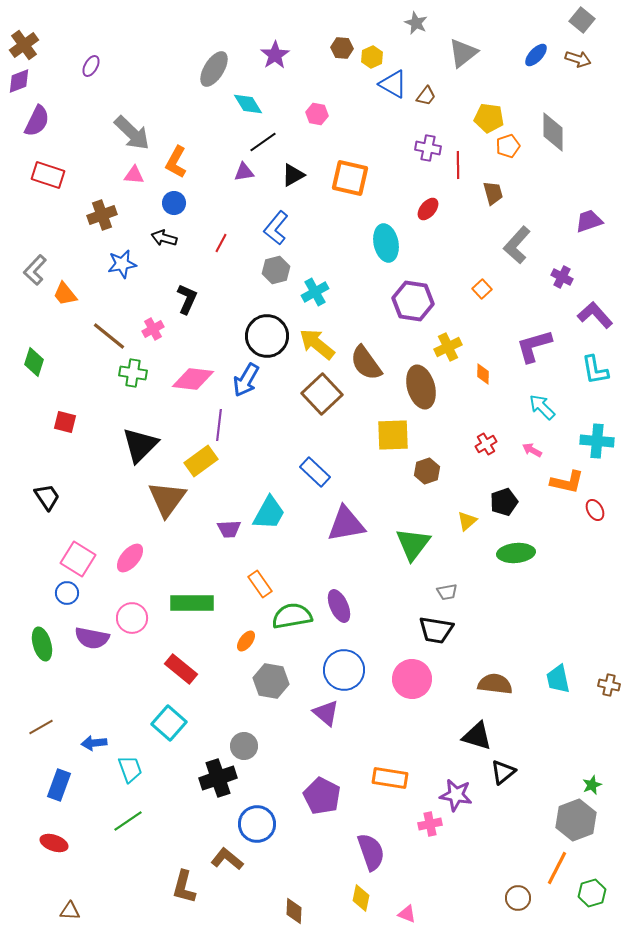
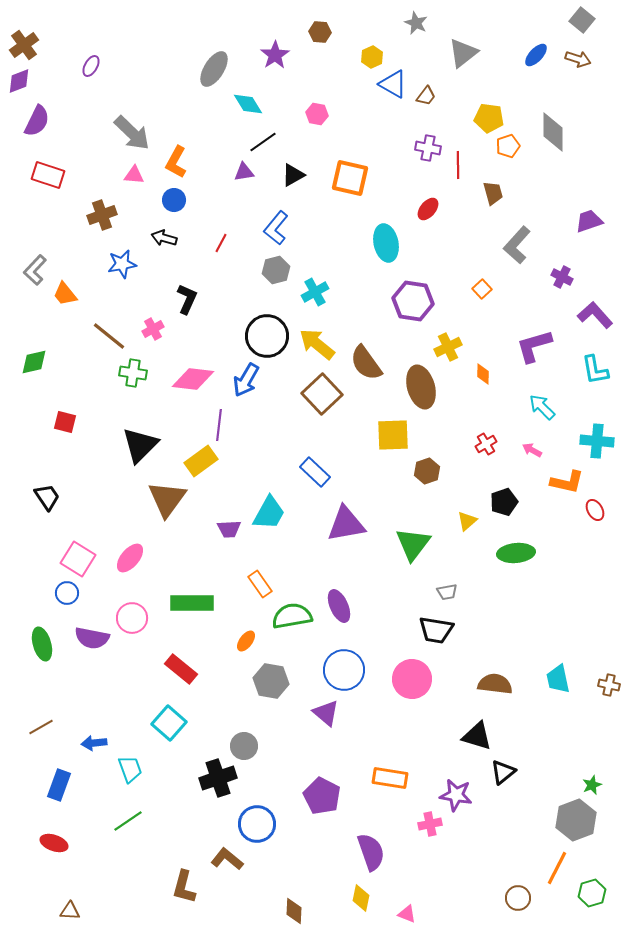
brown hexagon at (342, 48): moved 22 px left, 16 px up
blue circle at (174, 203): moved 3 px up
green diamond at (34, 362): rotated 60 degrees clockwise
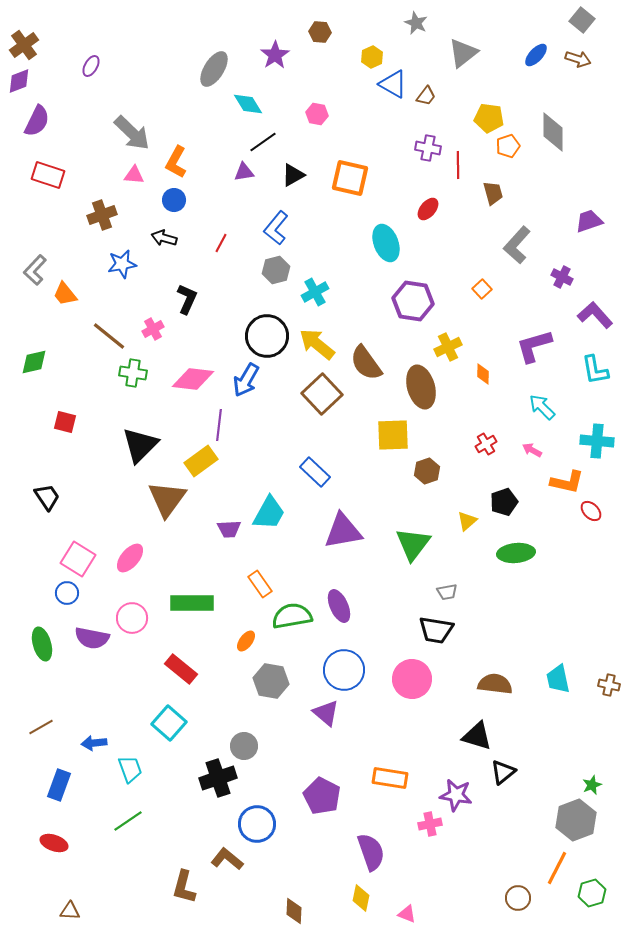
cyan ellipse at (386, 243): rotated 9 degrees counterclockwise
red ellipse at (595, 510): moved 4 px left, 1 px down; rotated 15 degrees counterclockwise
purple triangle at (346, 524): moved 3 px left, 7 px down
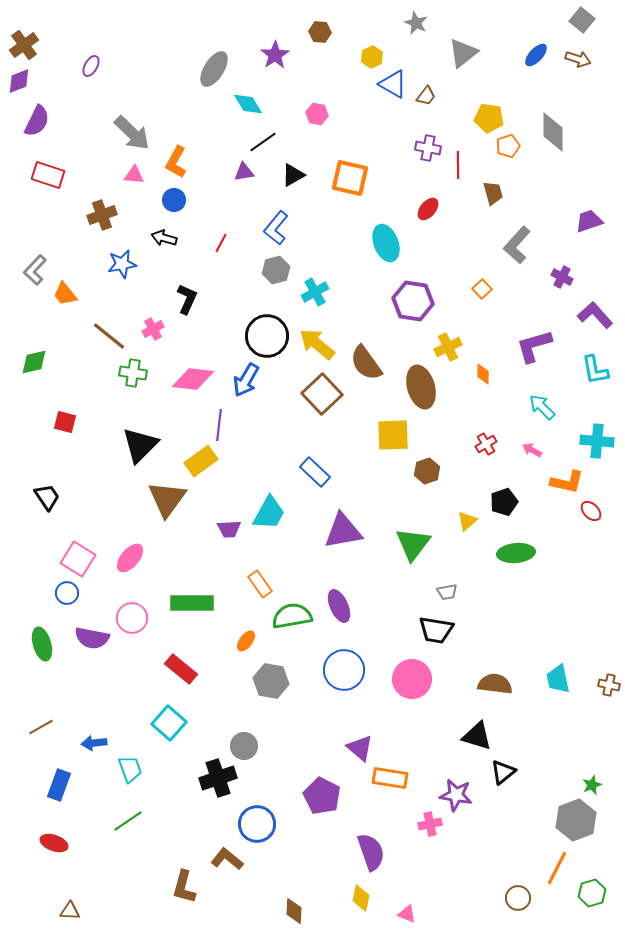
purple triangle at (326, 713): moved 34 px right, 35 px down
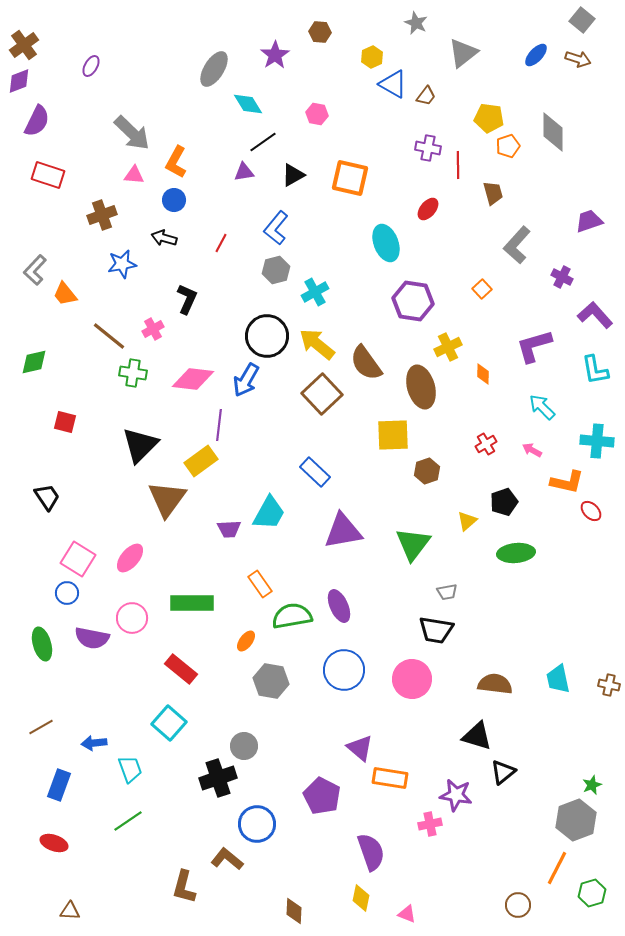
brown circle at (518, 898): moved 7 px down
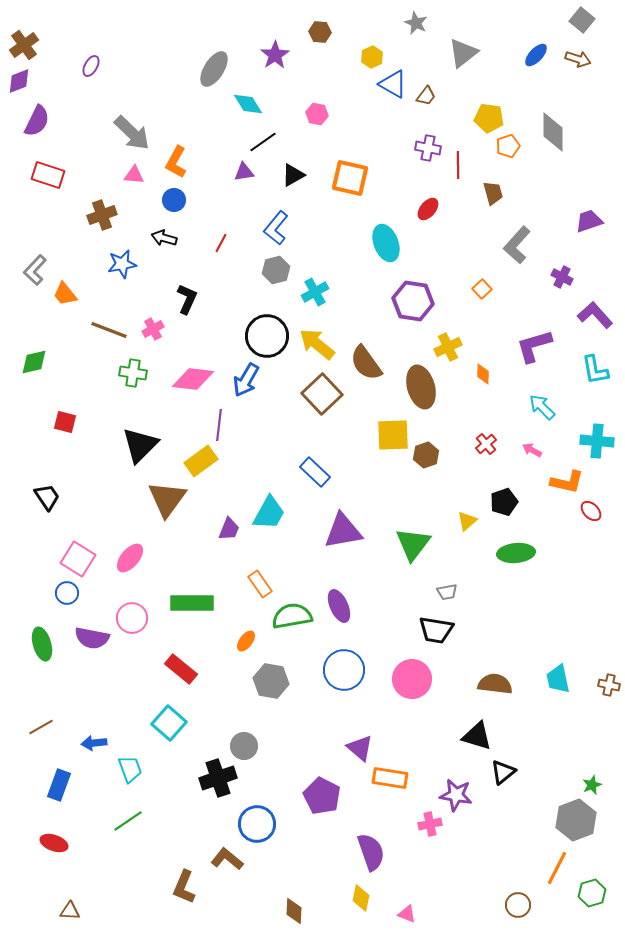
brown line at (109, 336): moved 6 px up; rotated 18 degrees counterclockwise
red cross at (486, 444): rotated 10 degrees counterclockwise
brown hexagon at (427, 471): moved 1 px left, 16 px up
purple trapezoid at (229, 529): rotated 65 degrees counterclockwise
brown L-shape at (184, 887): rotated 8 degrees clockwise
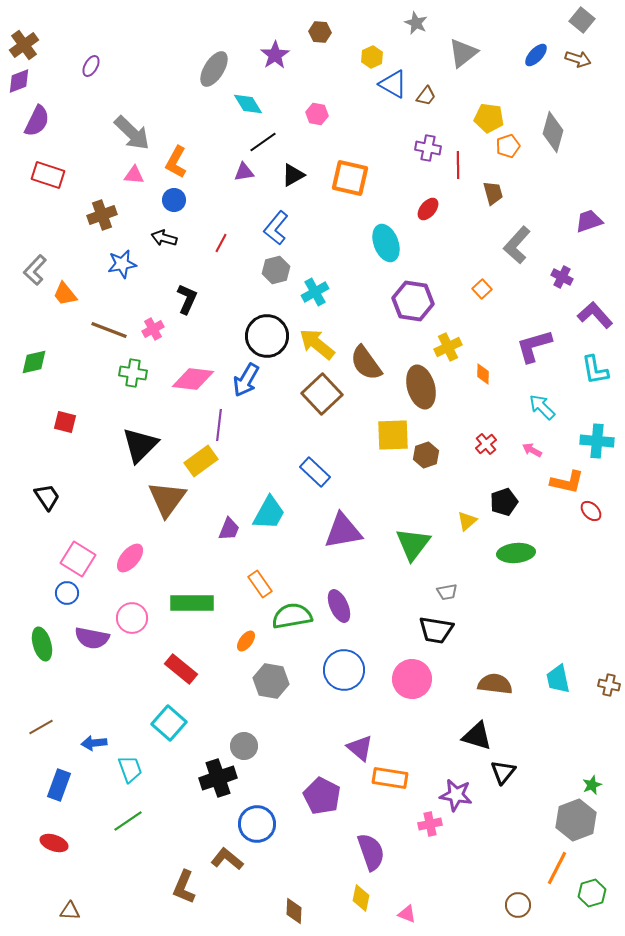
gray diamond at (553, 132): rotated 15 degrees clockwise
black triangle at (503, 772): rotated 12 degrees counterclockwise
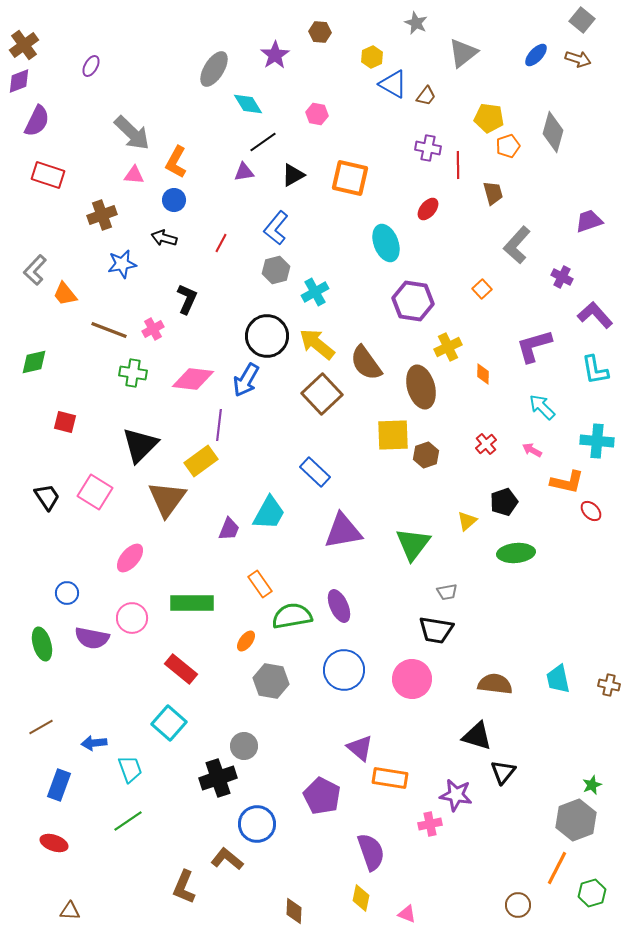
pink square at (78, 559): moved 17 px right, 67 px up
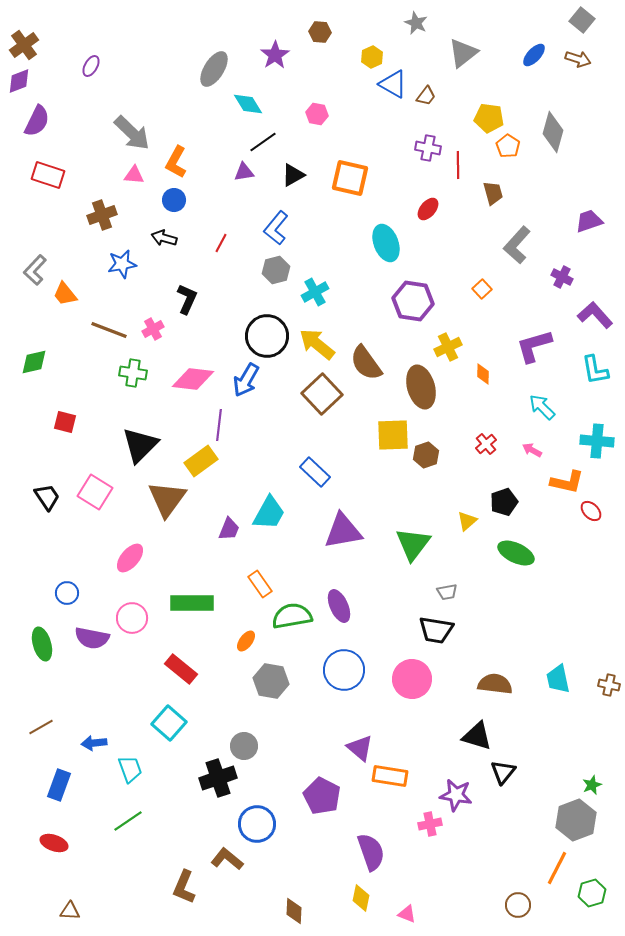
blue ellipse at (536, 55): moved 2 px left
orange pentagon at (508, 146): rotated 20 degrees counterclockwise
green ellipse at (516, 553): rotated 30 degrees clockwise
orange rectangle at (390, 778): moved 2 px up
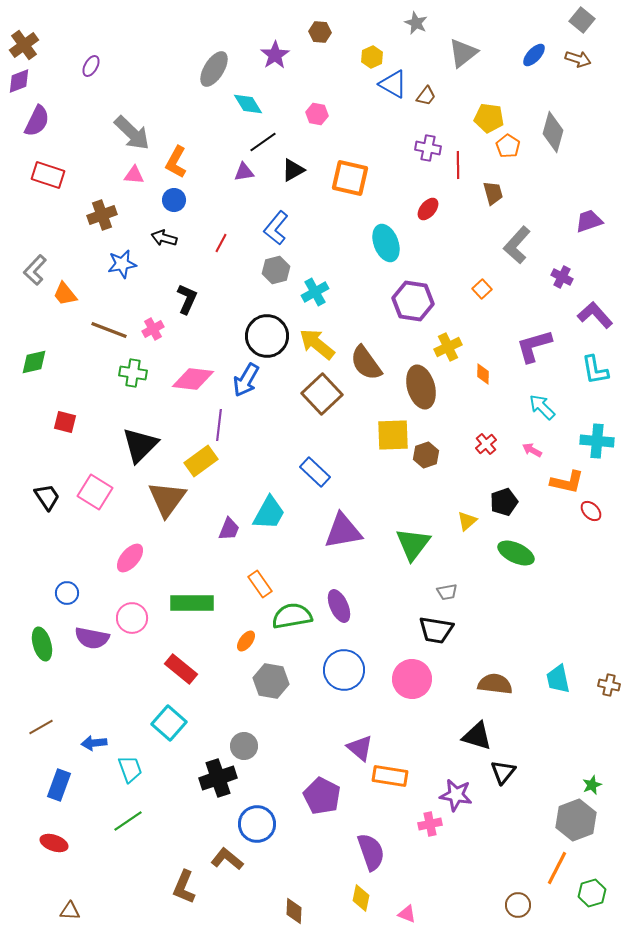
black triangle at (293, 175): moved 5 px up
